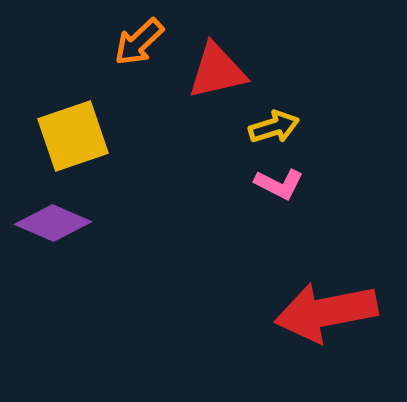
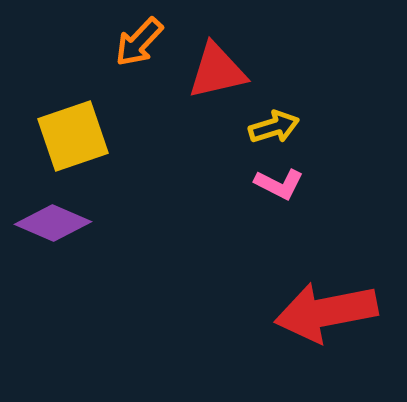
orange arrow: rotated 4 degrees counterclockwise
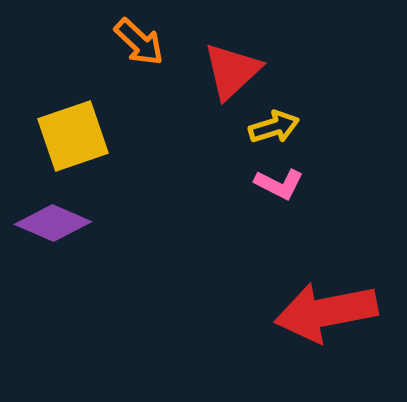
orange arrow: rotated 90 degrees counterclockwise
red triangle: moved 15 px right; rotated 30 degrees counterclockwise
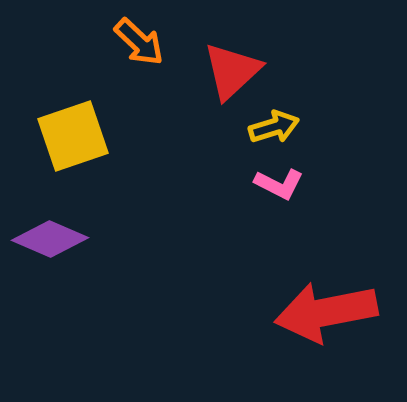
purple diamond: moved 3 px left, 16 px down
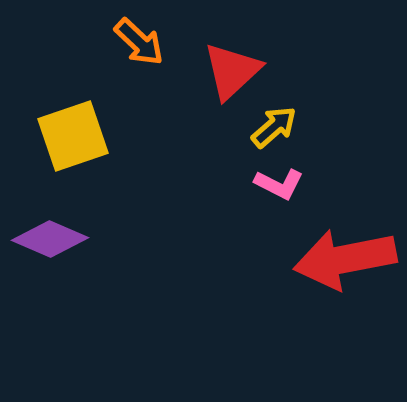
yellow arrow: rotated 24 degrees counterclockwise
red arrow: moved 19 px right, 53 px up
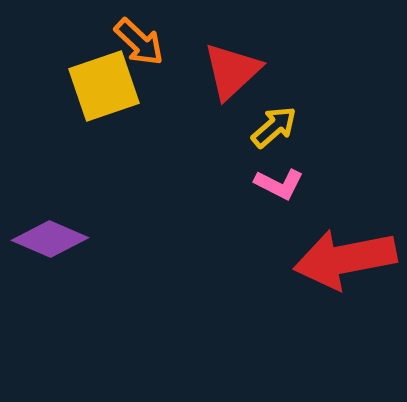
yellow square: moved 31 px right, 50 px up
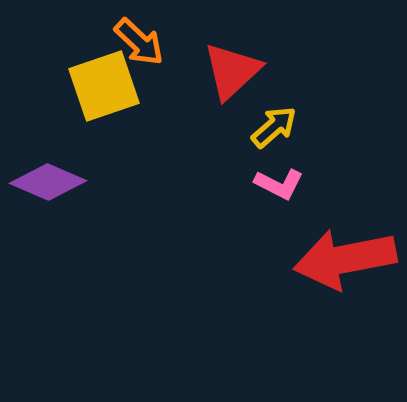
purple diamond: moved 2 px left, 57 px up
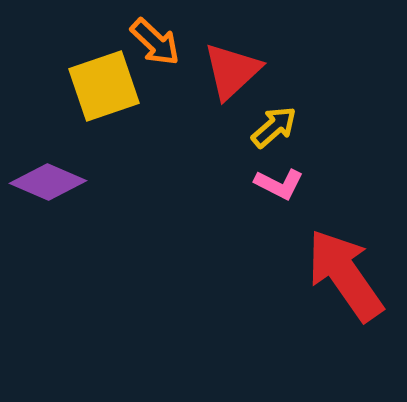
orange arrow: moved 16 px right
red arrow: moved 16 px down; rotated 66 degrees clockwise
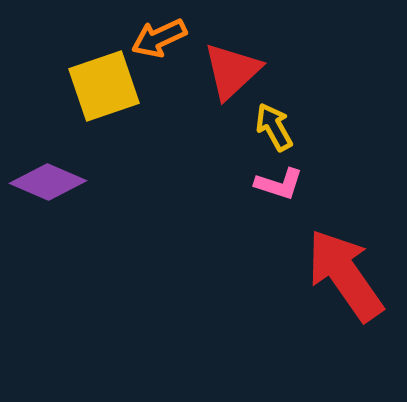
orange arrow: moved 4 px right, 4 px up; rotated 112 degrees clockwise
yellow arrow: rotated 78 degrees counterclockwise
pink L-shape: rotated 9 degrees counterclockwise
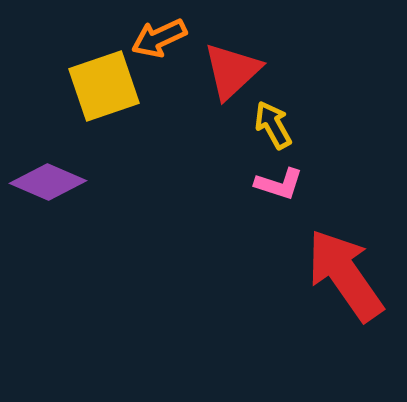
yellow arrow: moved 1 px left, 2 px up
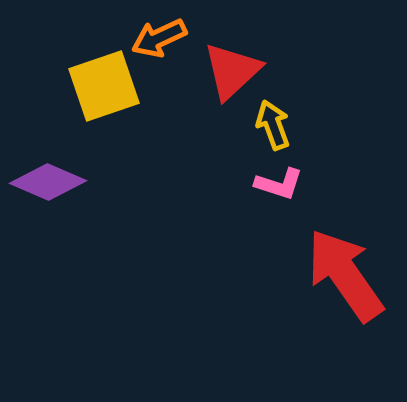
yellow arrow: rotated 9 degrees clockwise
